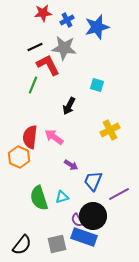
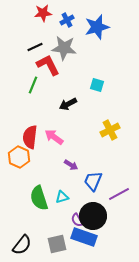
black arrow: moved 1 px left, 2 px up; rotated 36 degrees clockwise
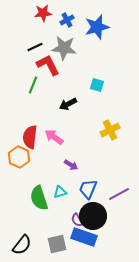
blue trapezoid: moved 5 px left, 8 px down
cyan triangle: moved 2 px left, 5 px up
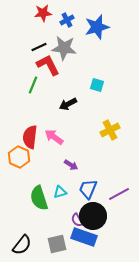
black line: moved 4 px right
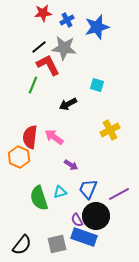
black line: rotated 14 degrees counterclockwise
black circle: moved 3 px right
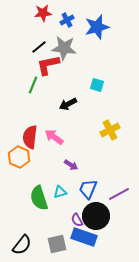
red L-shape: rotated 75 degrees counterclockwise
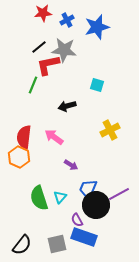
gray star: moved 2 px down
black arrow: moved 1 px left, 2 px down; rotated 12 degrees clockwise
red semicircle: moved 6 px left
cyan triangle: moved 5 px down; rotated 32 degrees counterclockwise
black circle: moved 11 px up
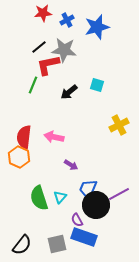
black arrow: moved 2 px right, 14 px up; rotated 24 degrees counterclockwise
yellow cross: moved 9 px right, 5 px up
pink arrow: rotated 24 degrees counterclockwise
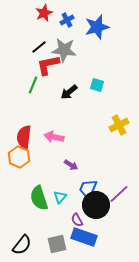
red star: moved 1 px right; rotated 18 degrees counterclockwise
purple line: rotated 15 degrees counterclockwise
